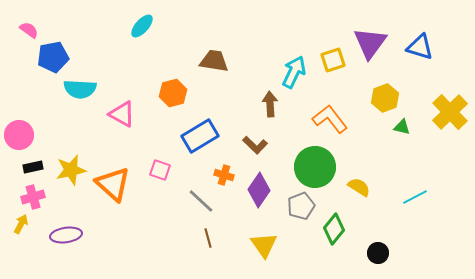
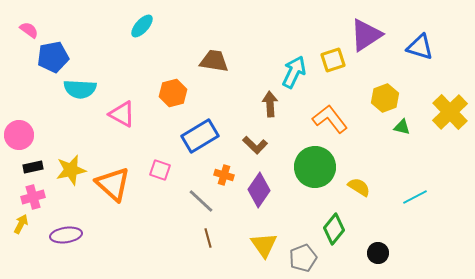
purple triangle: moved 4 px left, 8 px up; rotated 21 degrees clockwise
gray pentagon: moved 2 px right, 52 px down
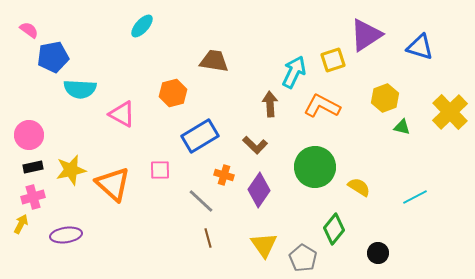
orange L-shape: moved 8 px left, 13 px up; rotated 24 degrees counterclockwise
pink circle: moved 10 px right
pink square: rotated 20 degrees counterclockwise
gray pentagon: rotated 20 degrees counterclockwise
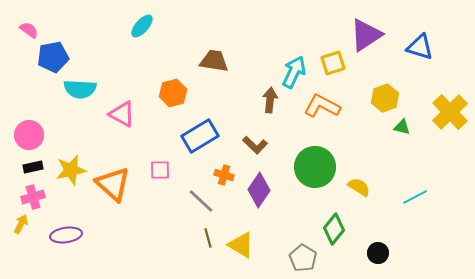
yellow square: moved 3 px down
brown arrow: moved 4 px up; rotated 10 degrees clockwise
yellow triangle: moved 23 px left; rotated 24 degrees counterclockwise
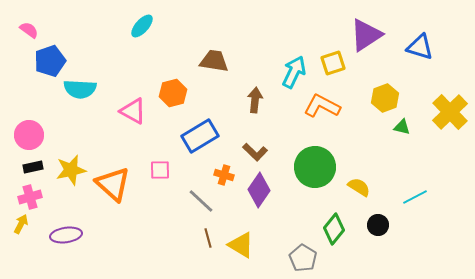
blue pentagon: moved 3 px left, 4 px down; rotated 8 degrees counterclockwise
brown arrow: moved 15 px left
pink triangle: moved 11 px right, 3 px up
brown L-shape: moved 7 px down
pink cross: moved 3 px left
black circle: moved 28 px up
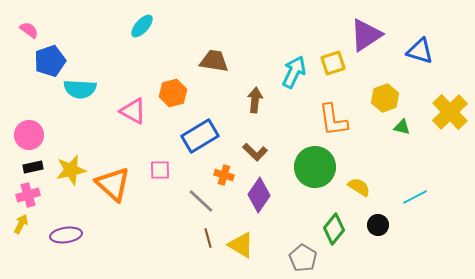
blue triangle: moved 4 px down
orange L-shape: moved 11 px right, 14 px down; rotated 126 degrees counterclockwise
purple diamond: moved 5 px down
pink cross: moved 2 px left, 2 px up
